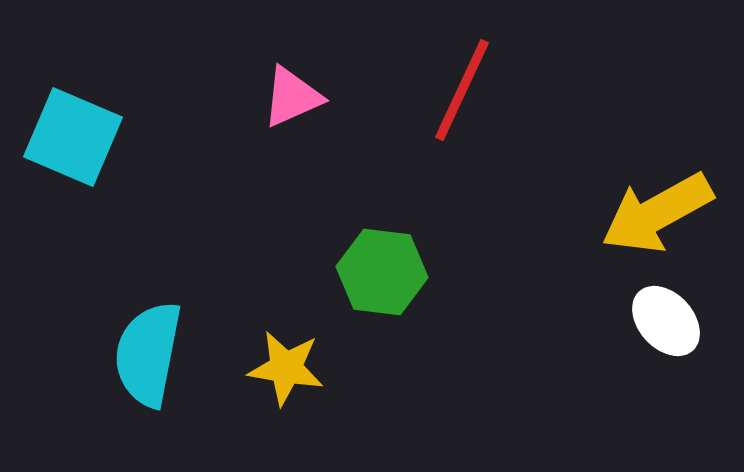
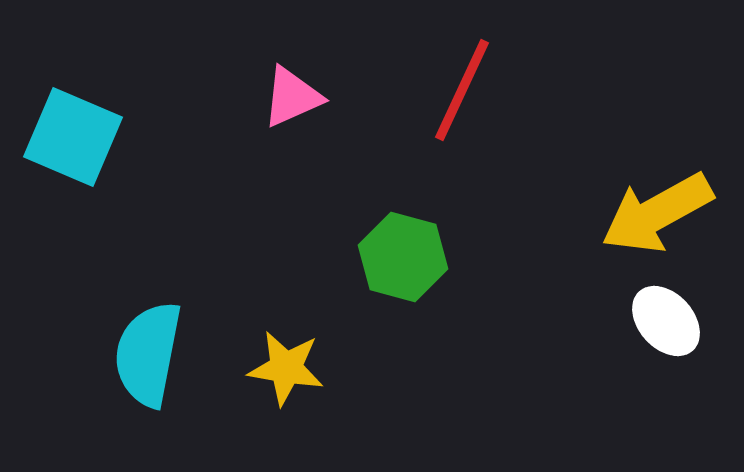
green hexagon: moved 21 px right, 15 px up; rotated 8 degrees clockwise
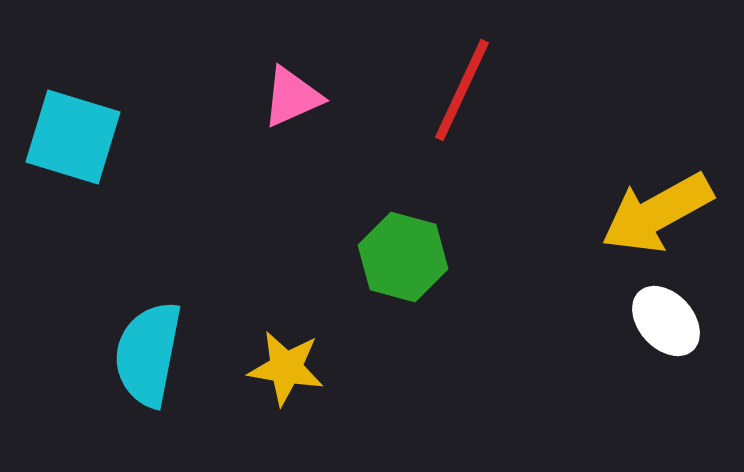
cyan square: rotated 6 degrees counterclockwise
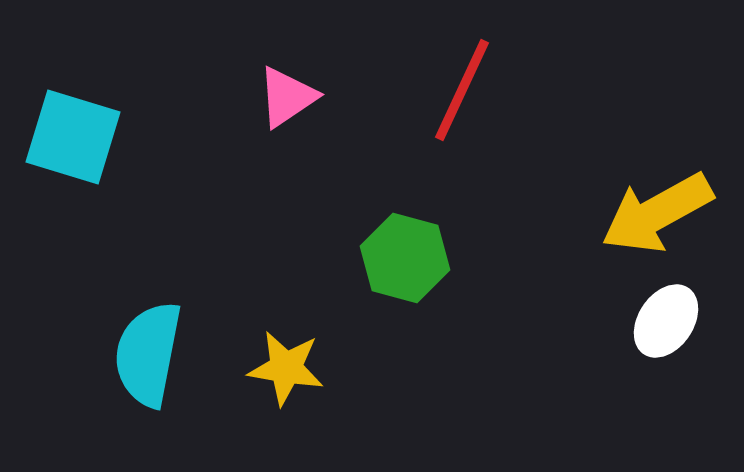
pink triangle: moved 5 px left; rotated 10 degrees counterclockwise
green hexagon: moved 2 px right, 1 px down
white ellipse: rotated 76 degrees clockwise
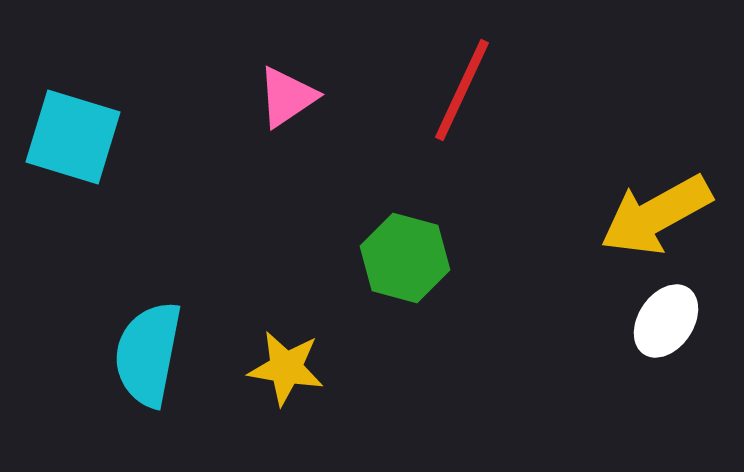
yellow arrow: moved 1 px left, 2 px down
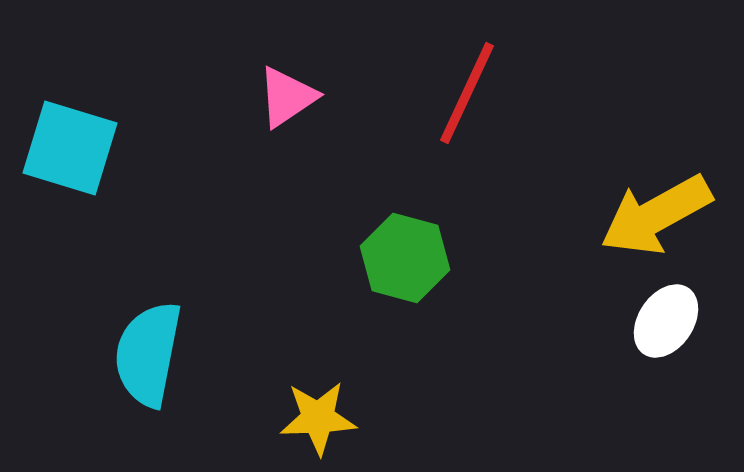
red line: moved 5 px right, 3 px down
cyan square: moved 3 px left, 11 px down
yellow star: moved 32 px right, 50 px down; rotated 12 degrees counterclockwise
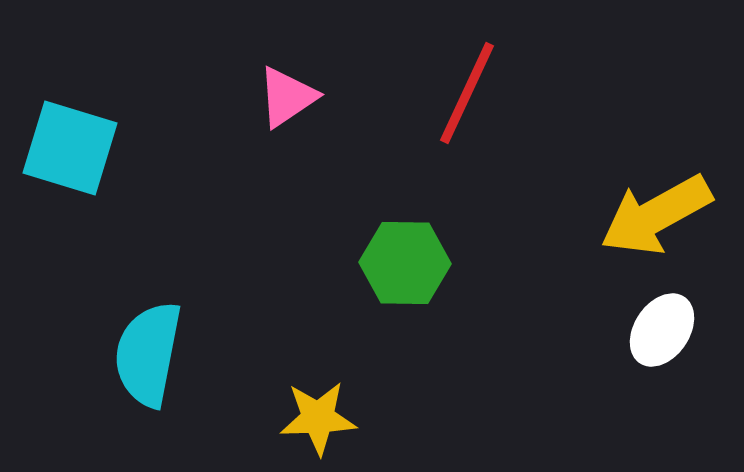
green hexagon: moved 5 px down; rotated 14 degrees counterclockwise
white ellipse: moved 4 px left, 9 px down
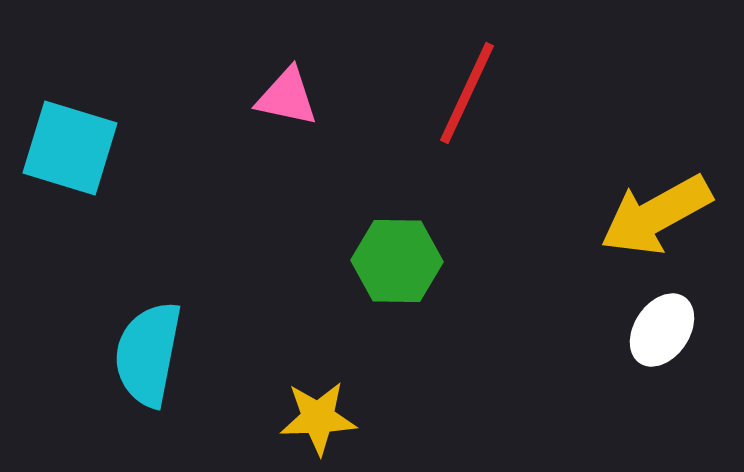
pink triangle: rotated 46 degrees clockwise
green hexagon: moved 8 px left, 2 px up
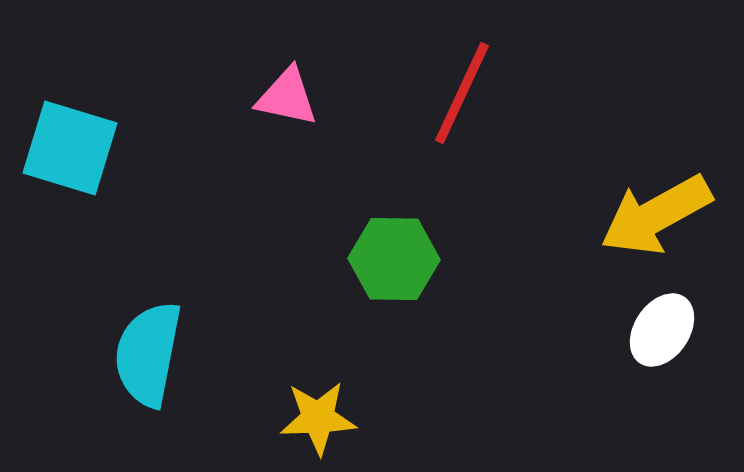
red line: moved 5 px left
green hexagon: moved 3 px left, 2 px up
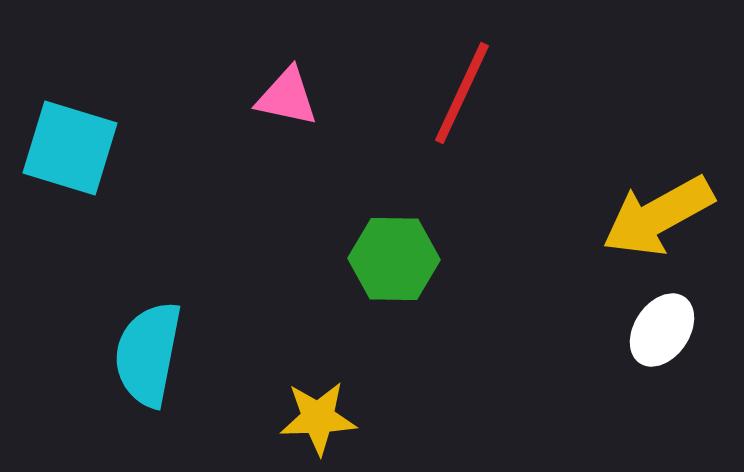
yellow arrow: moved 2 px right, 1 px down
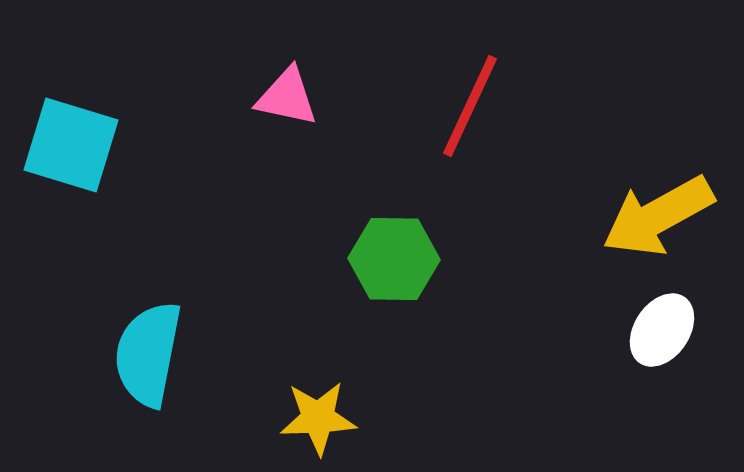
red line: moved 8 px right, 13 px down
cyan square: moved 1 px right, 3 px up
